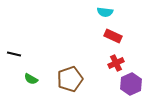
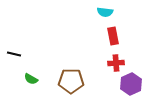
red rectangle: rotated 54 degrees clockwise
red cross: rotated 21 degrees clockwise
brown pentagon: moved 1 px right, 2 px down; rotated 20 degrees clockwise
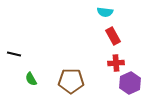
red rectangle: rotated 18 degrees counterclockwise
green semicircle: rotated 32 degrees clockwise
purple hexagon: moved 1 px left, 1 px up
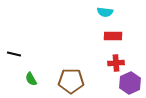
red rectangle: rotated 60 degrees counterclockwise
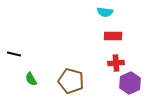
brown pentagon: rotated 15 degrees clockwise
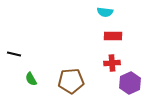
red cross: moved 4 px left
brown pentagon: rotated 20 degrees counterclockwise
